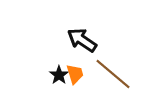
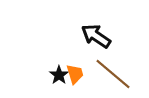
black arrow: moved 14 px right, 4 px up
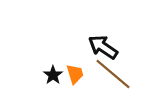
black arrow: moved 7 px right, 11 px down
black star: moved 6 px left
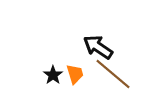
black arrow: moved 5 px left
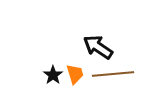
brown line: rotated 45 degrees counterclockwise
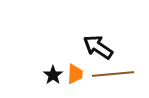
orange trapezoid: rotated 20 degrees clockwise
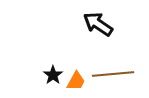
black arrow: moved 23 px up
orange trapezoid: moved 1 px right, 7 px down; rotated 25 degrees clockwise
